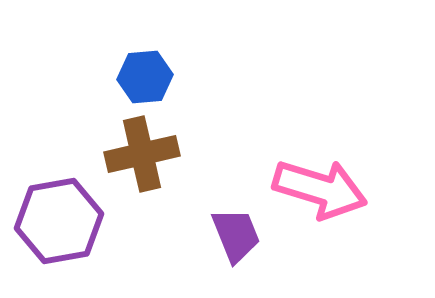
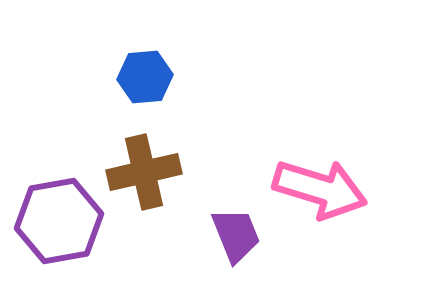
brown cross: moved 2 px right, 18 px down
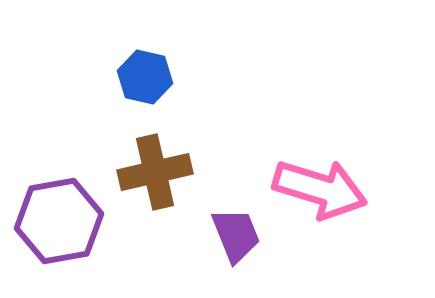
blue hexagon: rotated 18 degrees clockwise
brown cross: moved 11 px right
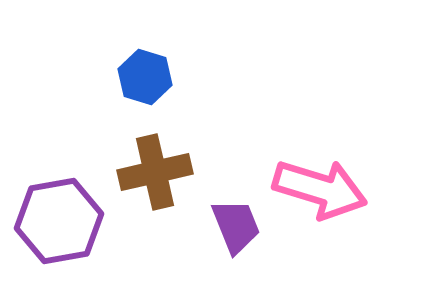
blue hexagon: rotated 4 degrees clockwise
purple trapezoid: moved 9 px up
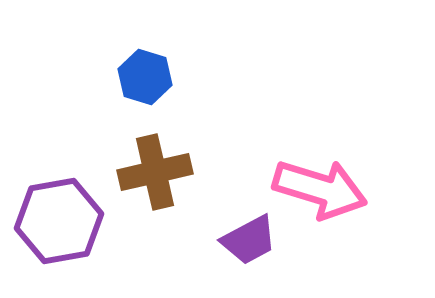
purple trapezoid: moved 13 px right, 14 px down; rotated 84 degrees clockwise
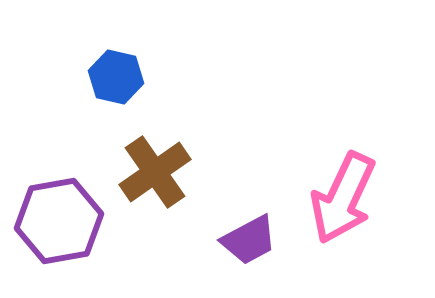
blue hexagon: moved 29 px left; rotated 4 degrees counterclockwise
brown cross: rotated 22 degrees counterclockwise
pink arrow: moved 23 px right, 9 px down; rotated 98 degrees clockwise
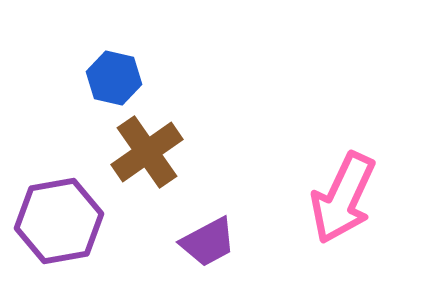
blue hexagon: moved 2 px left, 1 px down
brown cross: moved 8 px left, 20 px up
purple trapezoid: moved 41 px left, 2 px down
